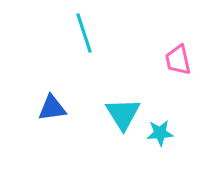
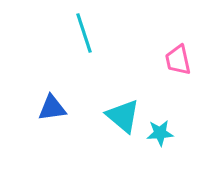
cyan triangle: moved 2 px down; rotated 18 degrees counterclockwise
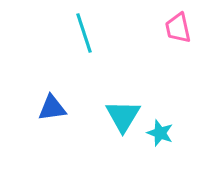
pink trapezoid: moved 32 px up
cyan triangle: rotated 21 degrees clockwise
cyan star: rotated 24 degrees clockwise
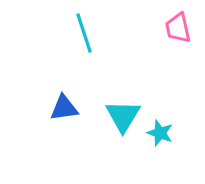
blue triangle: moved 12 px right
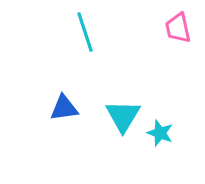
cyan line: moved 1 px right, 1 px up
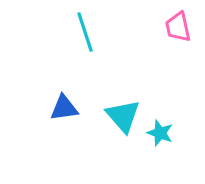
pink trapezoid: moved 1 px up
cyan triangle: rotated 12 degrees counterclockwise
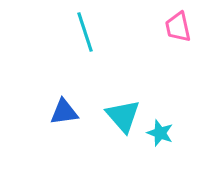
blue triangle: moved 4 px down
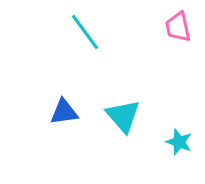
cyan line: rotated 18 degrees counterclockwise
cyan star: moved 19 px right, 9 px down
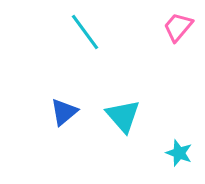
pink trapezoid: rotated 52 degrees clockwise
blue triangle: rotated 32 degrees counterclockwise
cyan star: moved 11 px down
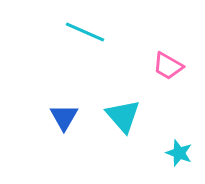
pink trapezoid: moved 10 px left, 39 px down; rotated 100 degrees counterclockwise
cyan line: rotated 30 degrees counterclockwise
blue triangle: moved 5 px down; rotated 20 degrees counterclockwise
